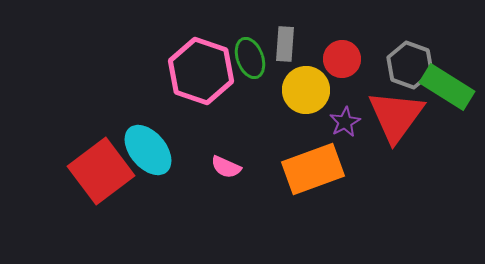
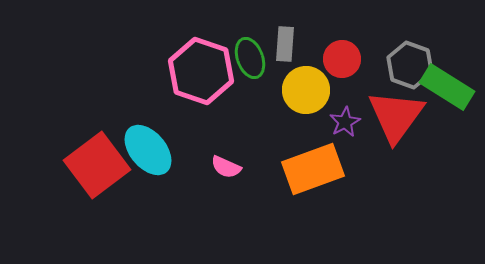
red square: moved 4 px left, 6 px up
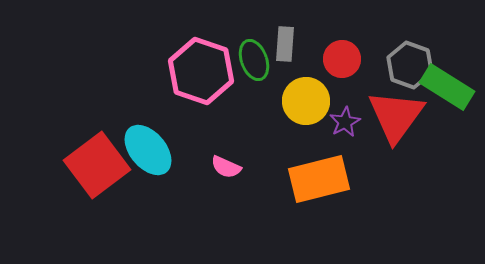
green ellipse: moved 4 px right, 2 px down
yellow circle: moved 11 px down
orange rectangle: moved 6 px right, 10 px down; rotated 6 degrees clockwise
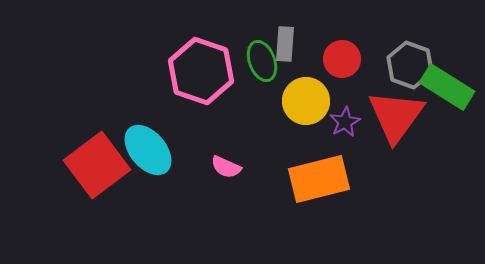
green ellipse: moved 8 px right, 1 px down
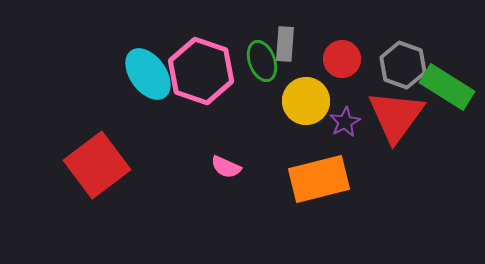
gray hexagon: moved 7 px left
cyan ellipse: moved 76 px up; rotated 4 degrees clockwise
